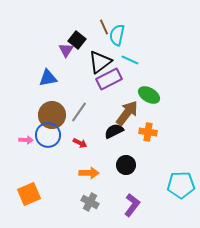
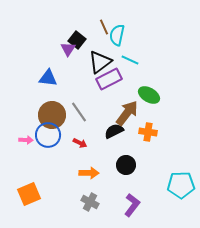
purple triangle: moved 2 px right, 1 px up
blue triangle: rotated 18 degrees clockwise
gray line: rotated 70 degrees counterclockwise
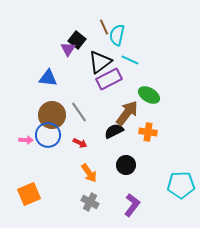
orange arrow: rotated 54 degrees clockwise
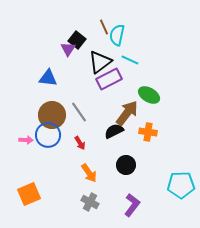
red arrow: rotated 32 degrees clockwise
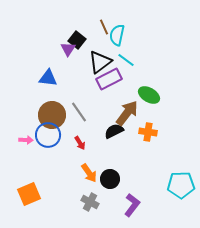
cyan line: moved 4 px left; rotated 12 degrees clockwise
black circle: moved 16 px left, 14 px down
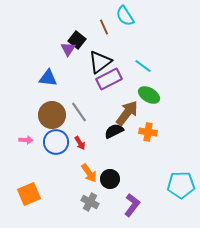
cyan semicircle: moved 8 px right, 19 px up; rotated 45 degrees counterclockwise
cyan line: moved 17 px right, 6 px down
blue circle: moved 8 px right, 7 px down
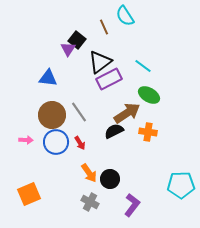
brown arrow: rotated 20 degrees clockwise
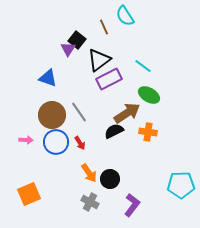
black triangle: moved 1 px left, 2 px up
blue triangle: rotated 12 degrees clockwise
